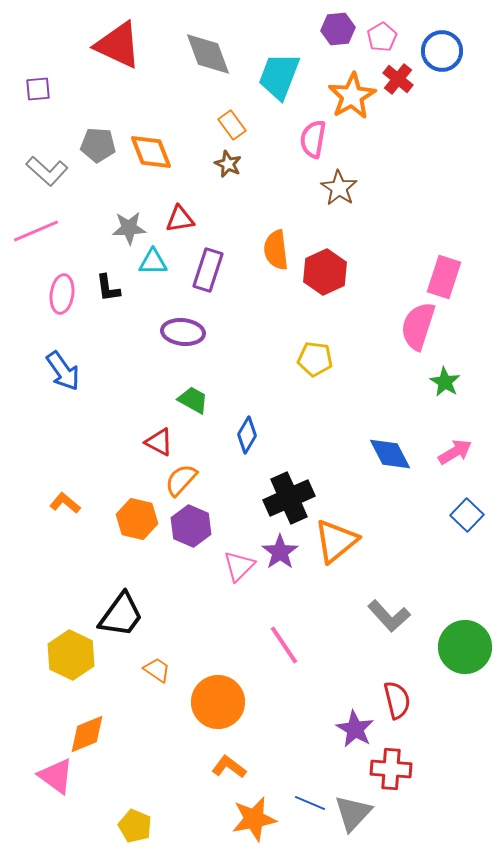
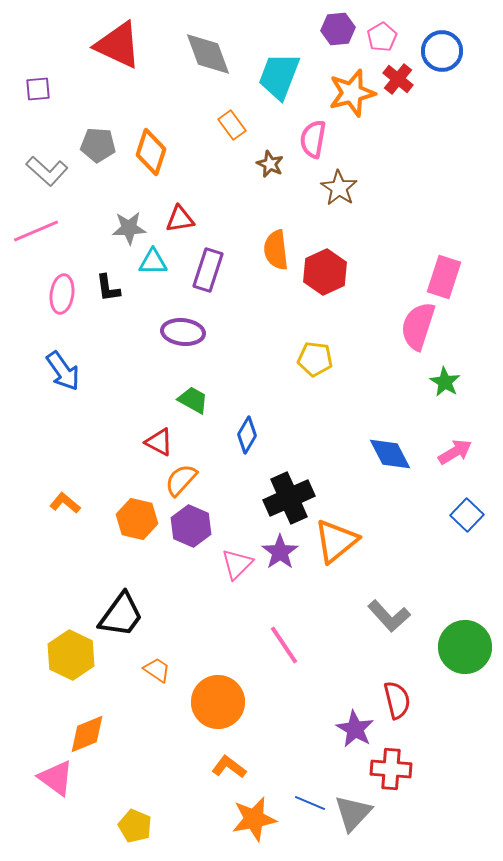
orange star at (352, 96): moved 3 px up; rotated 15 degrees clockwise
orange diamond at (151, 152): rotated 39 degrees clockwise
brown star at (228, 164): moved 42 px right
pink triangle at (239, 566): moved 2 px left, 2 px up
pink triangle at (56, 776): moved 2 px down
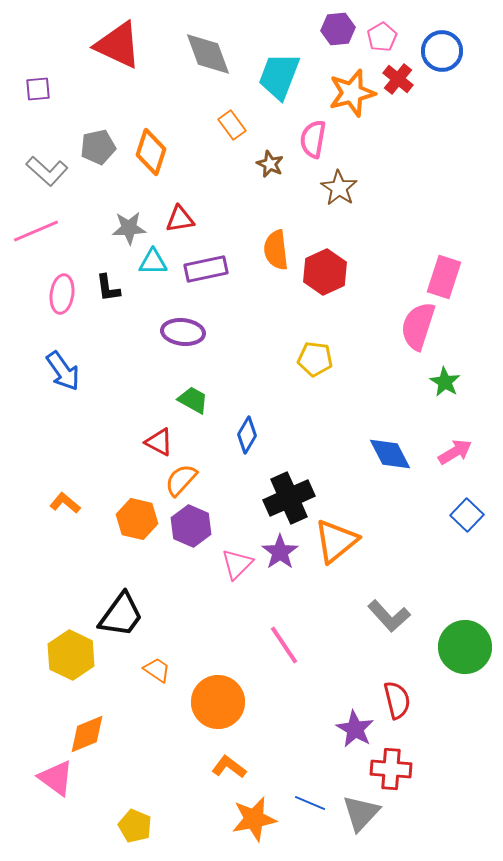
gray pentagon at (98, 145): moved 2 px down; rotated 16 degrees counterclockwise
purple rectangle at (208, 270): moved 2 px left, 1 px up; rotated 60 degrees clockwise
gray triangle at (353, 813): moved 8 px right
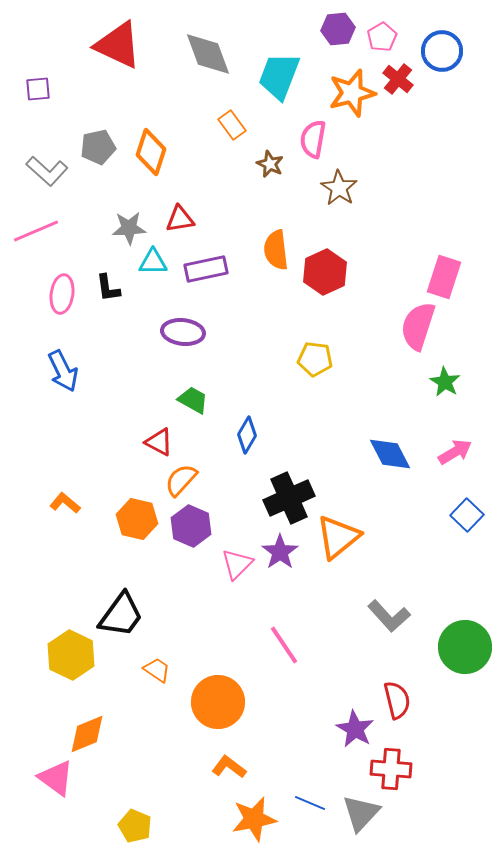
blue arrow at (63, 371): rotated 9 degrees clockwise
orange triangle at (336, 541): moved 2 px right, 4 px up
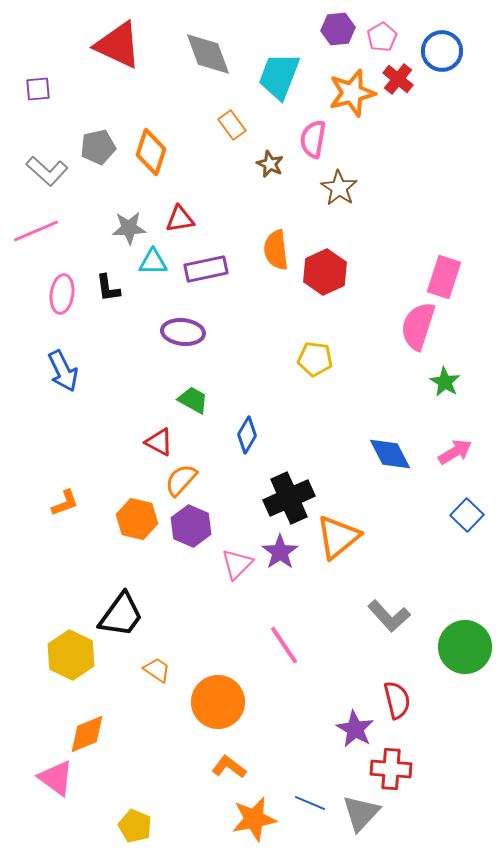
orange L-shape at (65, 503): rotated 120 degrees clockwise
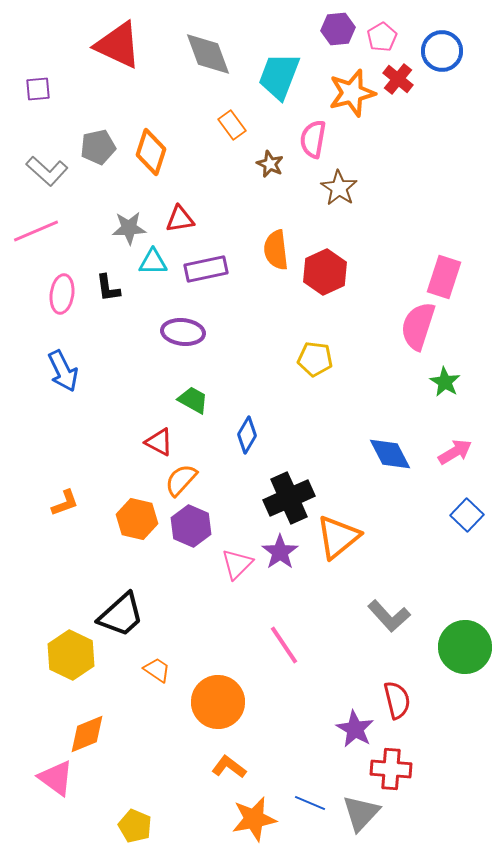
black trapezoid at (121, 615): rotated 12 degrees clockwise
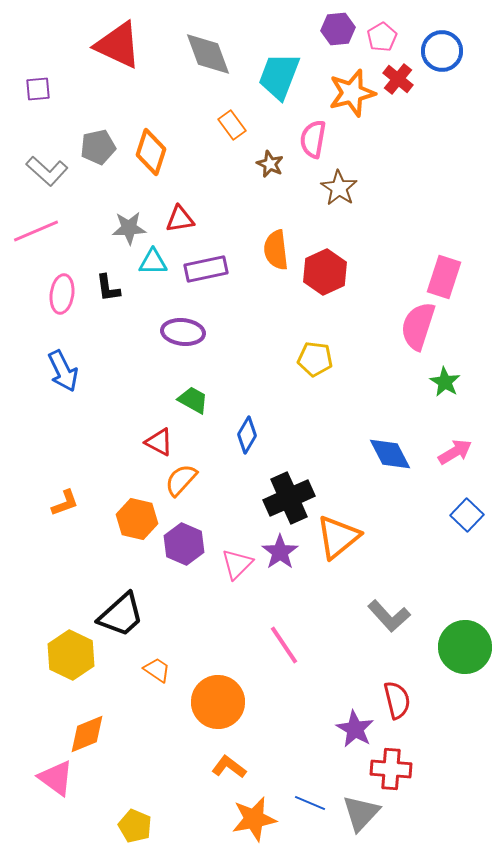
purple hexagon at (191, 526): moved 7 px left, 18 px down
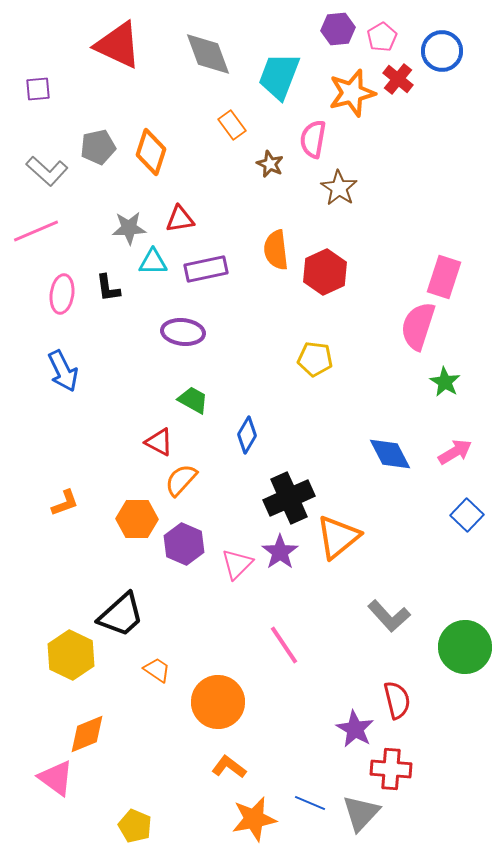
orange hexagon at (137, 519): rotated 12 degrees counterclockwise
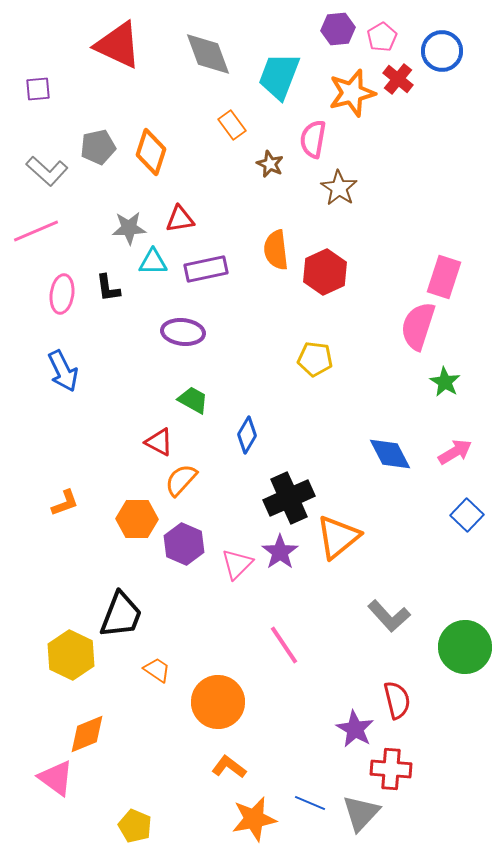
black trapezoid at (121, 615): rotated 27 degrees counterclockwise
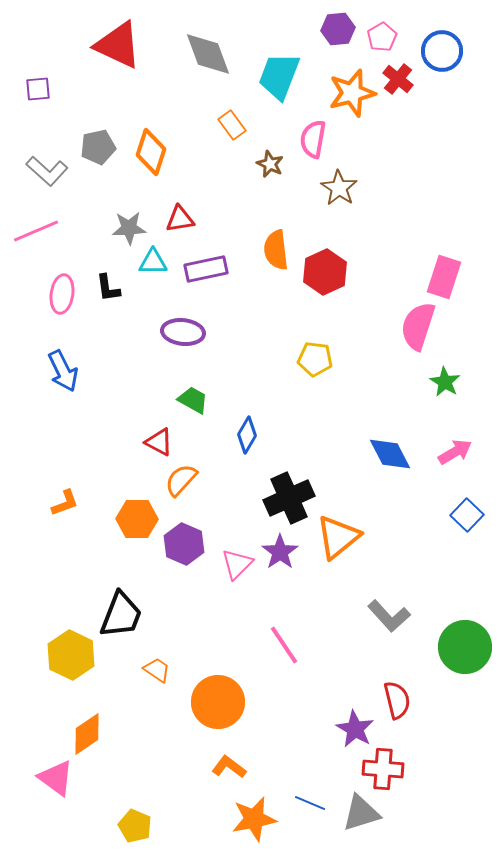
orange diamond at (87, 734): rotated 12 degrees counterclockwise
red cross at (391, 769): moved 8 px left
gray triangle at (361, 813): rotated 30 degrees clockwise
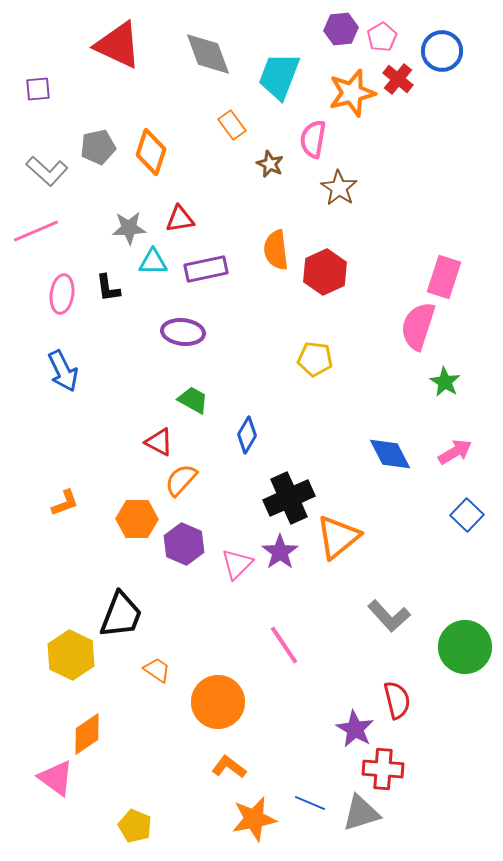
purple hexagon at (338, 29): moved 3 px right
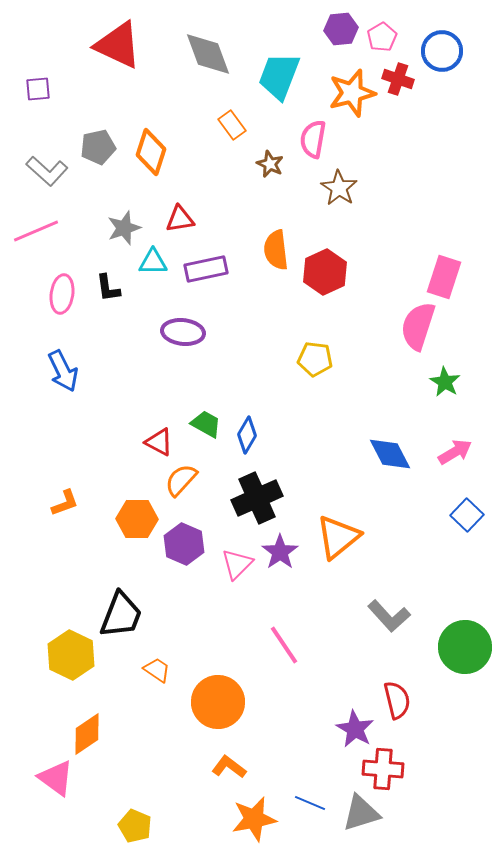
red cross at (398, 79): rotated 20 degrees counterclockwise
gray star at (129, 228): moved 5 px left; rotated 16 degrees counterclockwise
green trapezoid at (193, 400): moved 13 px right, 24 px down
black cross at (289, 498): moved 32 px left
